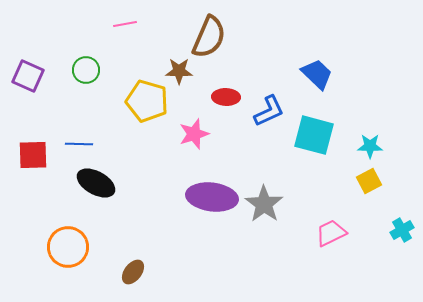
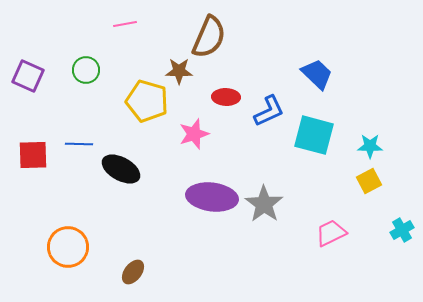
black ellipse: moved 25 px right, 14 px up
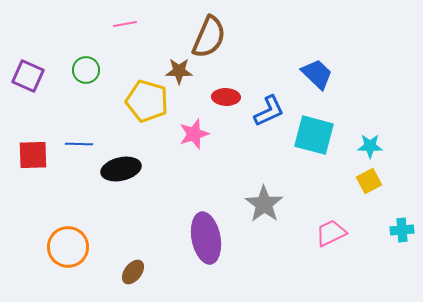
black ellipse: rotated 42 degrees counterclockwise
purple ellipse: moved 6 px left, 41 px down; rotated 72 degrees clockwise
cyan cross: rotated 25 degrees clockwise
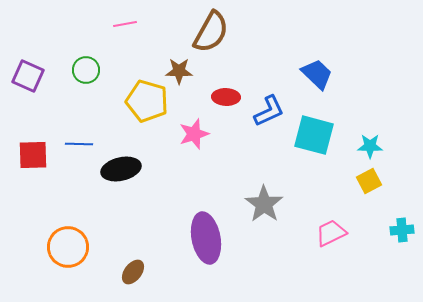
brown semicircle: moved 2 px right, 5 px up; rotated 6 degrees clockwise
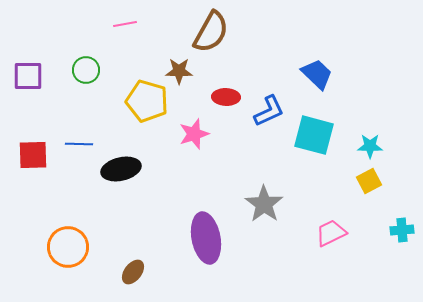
purple square: rotated 24 degrees counterclockwise
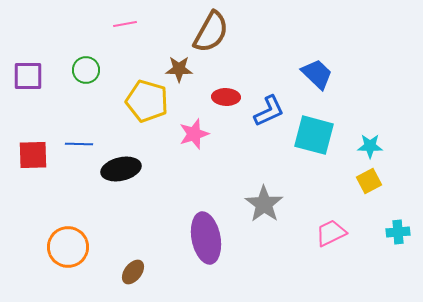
brown star: moved 2 px up
cyan cross: moved 4 px left, 2 px down
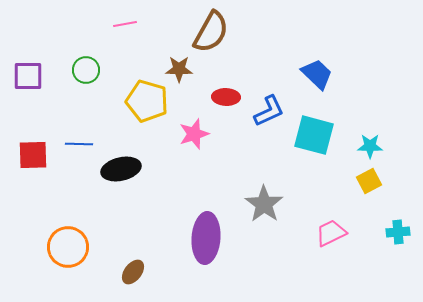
purple ellipse: rotated 15 degrees clockwise
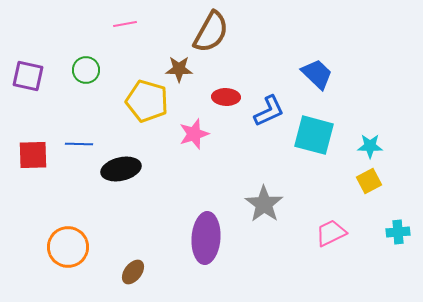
purple square: rotated 12 degrees clockwise
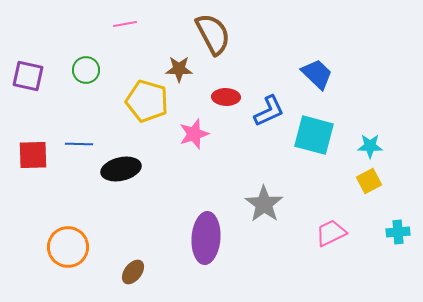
brown semicircle: moved 2 px right, 2 px down; rotated 57 degrees counterclockwise
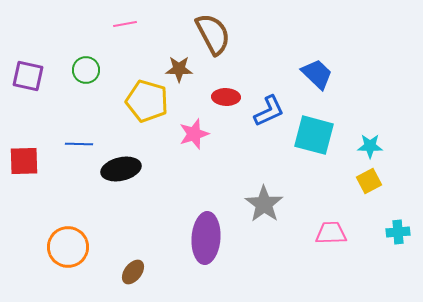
red square: moved 9 px left, 6 px down
pink trapezoid: rotated 24 degrees clockwise
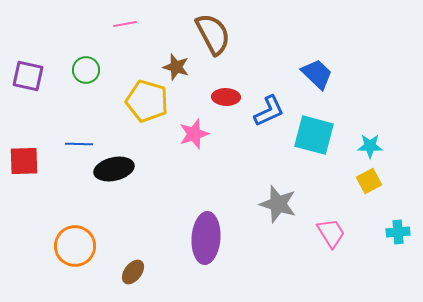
brown star: moved 3 px left, 2 px up; rotated 16 degrees clockwise
black ellipse: moved 7 px left
gray star: moved 14 px right; rotated 18 degrees counterclockwise
pink trapezoid: rotated 60 degrees clockwise
orange circle: moved 7 px right, 1 px up
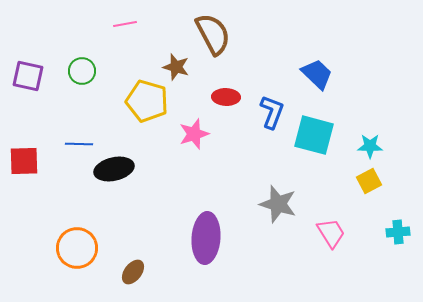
green circle: moved 4 px left, 1 px down
blue L-shape: moved 3 px right, 1 px down; rotated 44 degrees counterclockwise
orange circle: moved 2 px right, 2 px down
